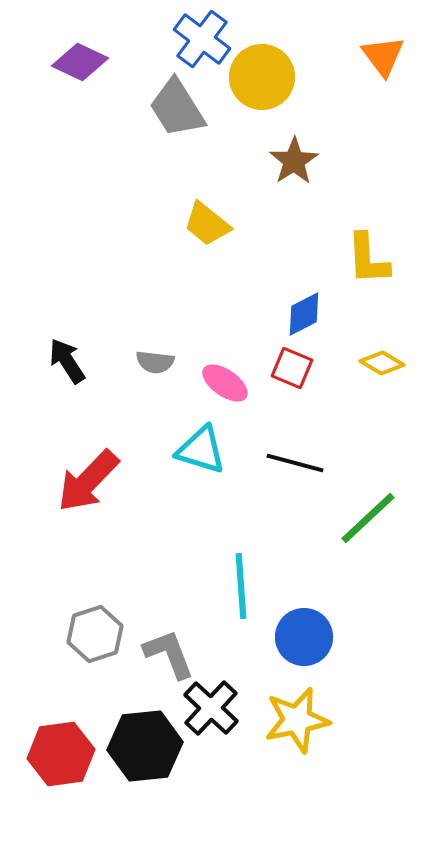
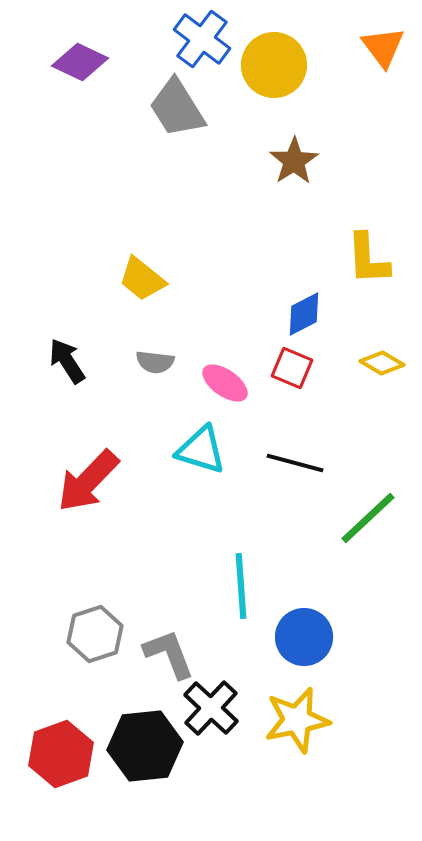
orange triangle: moved 9 px up
yellow circle: moved 12 px right, 12 px up
yellow trapezoid: moved 65 px left, 55 px down
red hexagon: rotated 12 degrees counterclockwise
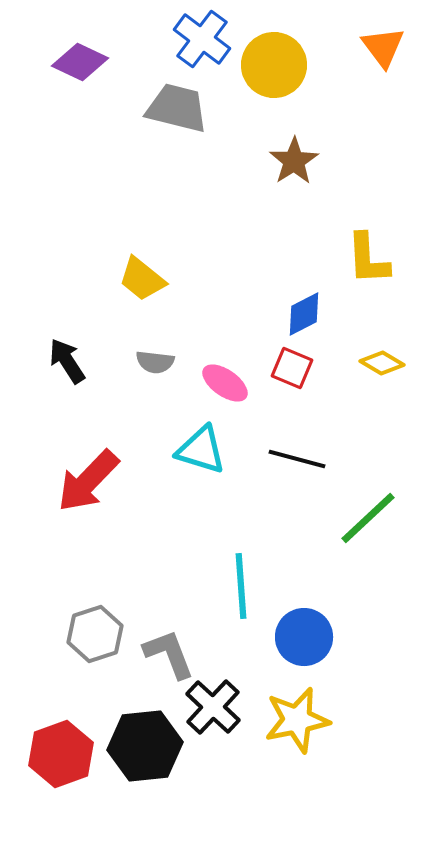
gray trapezoid: rotated 136 degrees clockwise
black line: moved 2 px right, 4 px up
black cross: moved 2 px right, 1 px up
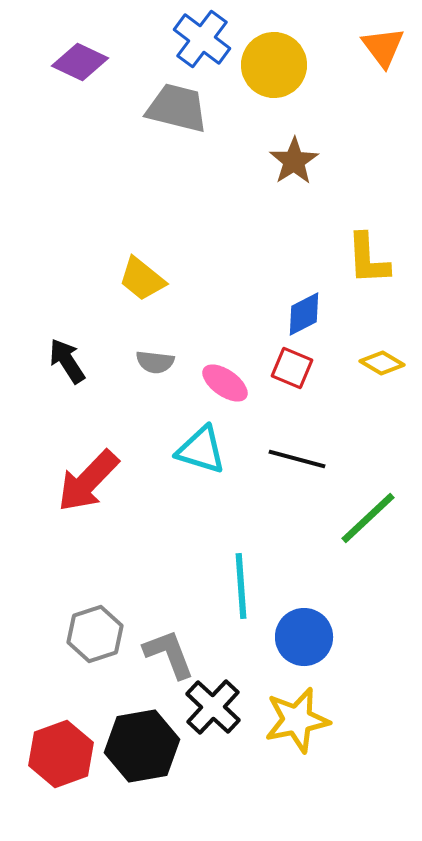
black hexagon: moved 3 px left; rotated 4 degrees counterclockwise
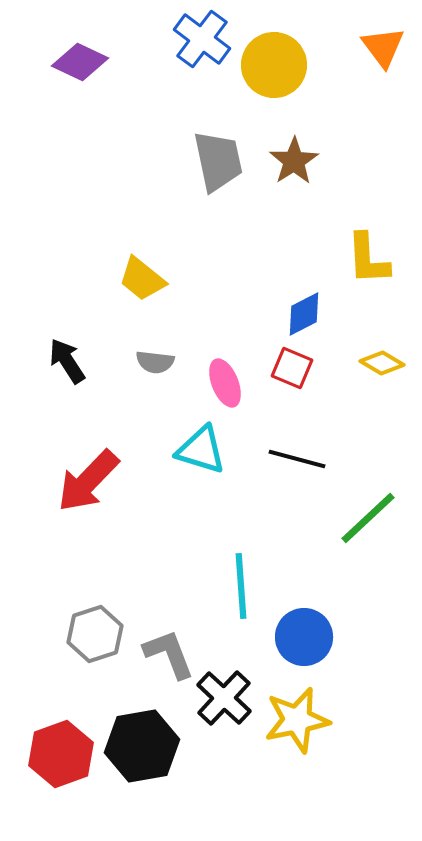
gray trapezoid: moved 41 px right, 53 px down; rotated 64 degrees clockwise
pink ellipse: rotated 33 degrees clockwise
black cross: moved 11 px right, 9 px up
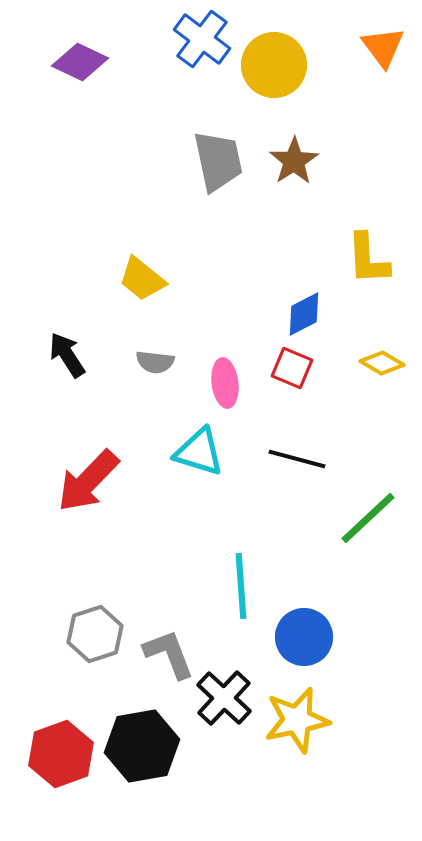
black arrow: moved 6 px up
pink ellipse: rotated 15 degrees clockwise
cyan triangle: moved 2 px left, 2 px down
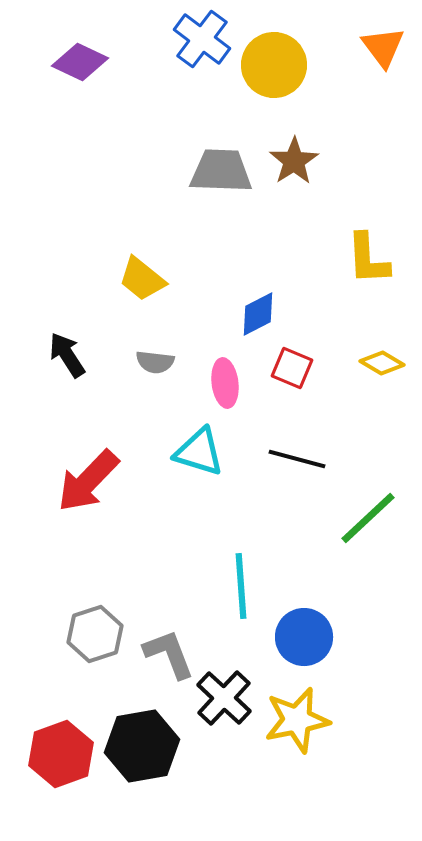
gray trapezoid: moved 3 px right, 10 px down; rotated 76 degrees counterclockwise
blue diamond: moved 46 px left
